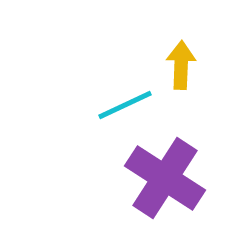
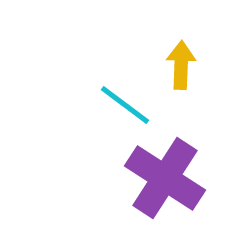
cyan line: rotated 62 degrees clockwise
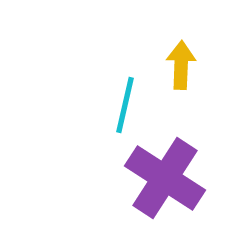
cyan line: rotated 66 degrees clockwise
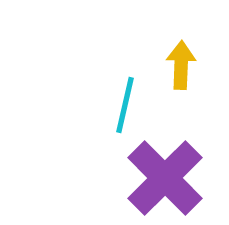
purple cross: rotated 12 degrees clockwise
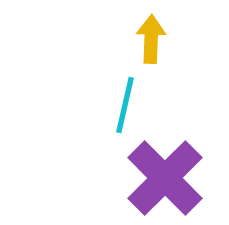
yellow arrow: moved 30 px left, 26 px up
